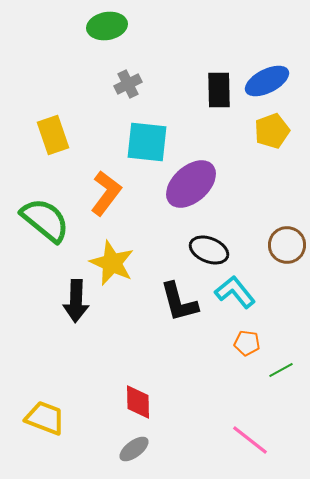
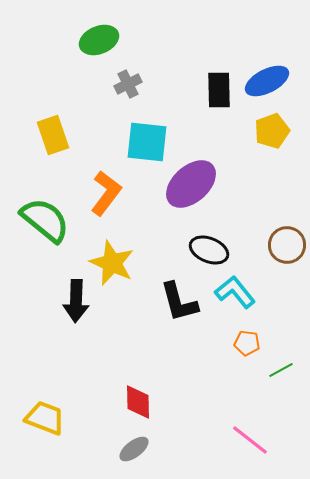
green ellipse: moved 8 px left, 14 px down; rotated 12 degrees counterclockwise
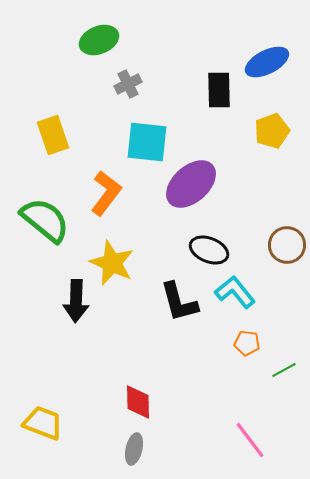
blue ellipse: moved 19 px up
green line: moved 3 px right
yellow trapezoid: moved 2 px left, 5 px down
pink line: rotated 15 degrees clockwise
gray ellipse: rotated 40 degrees counterclockwise
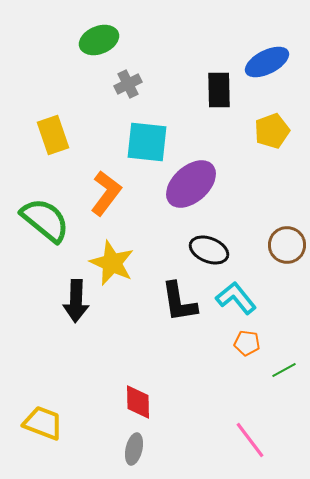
cyan L-shape: moved 1 px right, 6 px down
black L-shape: rotated 6 degrees clockwise
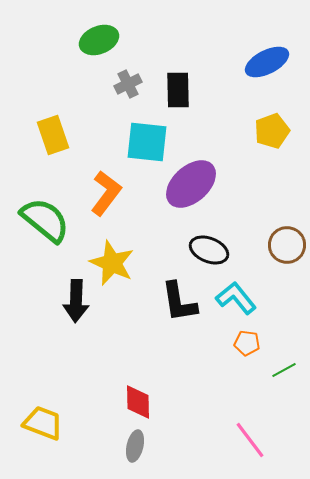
black rectangle: moved 41 px left
gray ellipse: moved 1 px right, 3 px up
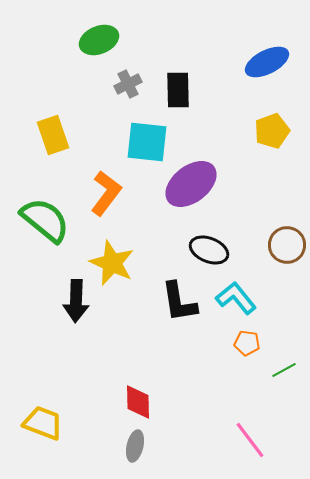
purple ellipse: rotated 4 degrees clockwise
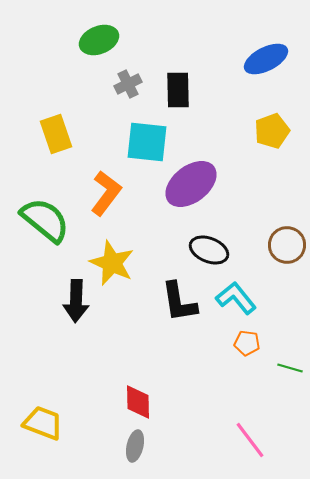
blue ellipse: moved 1 px left, 3 px up
yellow rectangle: moved 3 px right, 1 px up
green line: moved 6 px right, 2 px up; rotated 45 degrees clockwise
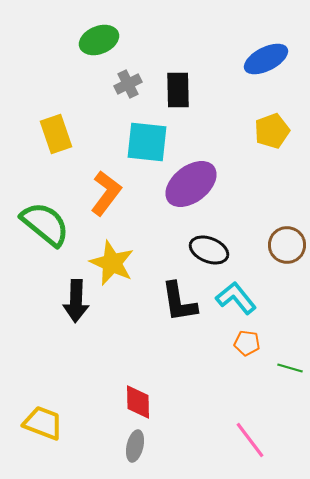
green semicircle: moved 4 px down
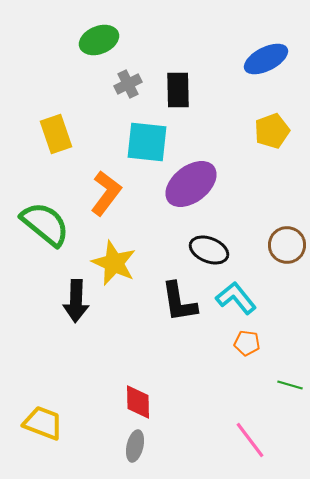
yellow star: moved 2 px right
green line: moved 17 px down
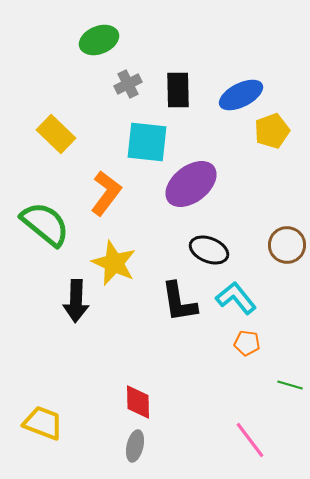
blue ellipse: moved 25 px left, 36 px down
yellow rectangle: rotated 27 degrees counterclockwise
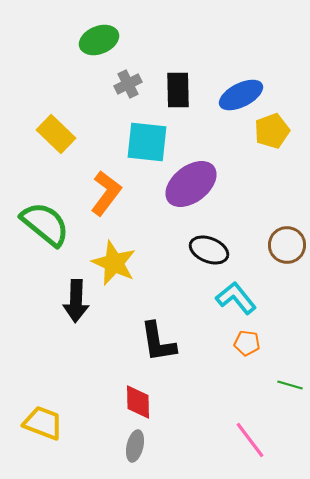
black L-shape: moved 21 px left, 40 px down
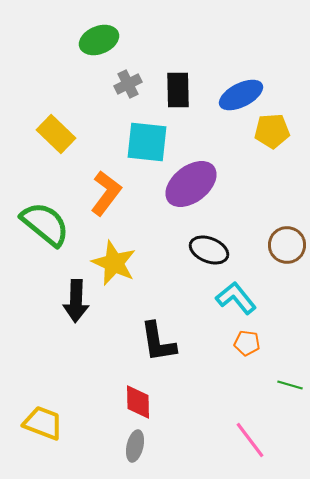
yellow pentagon: rotated 16 degrees clockwise
